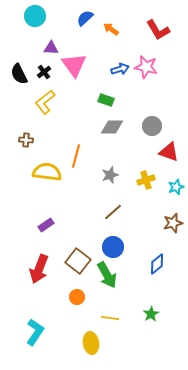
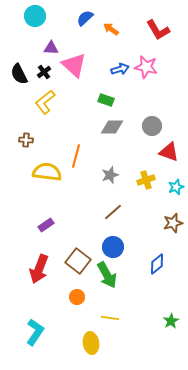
pink triangle: rotated 12 degrees counterclockwise
green star: moved 20 px right, 7 px down
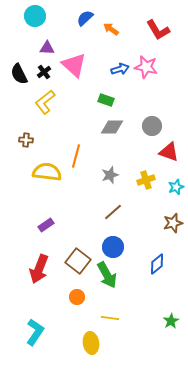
purple triangle: moved 4 px left
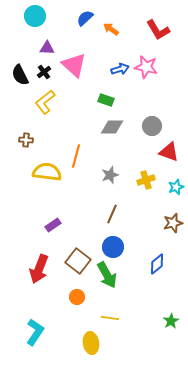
black semicircle: moved 1 px right, 1 px down
brown line: moved 1 px left, 2 px down; rotated 24 degrees counterclockwise
purple rectangle: moved 7 px right
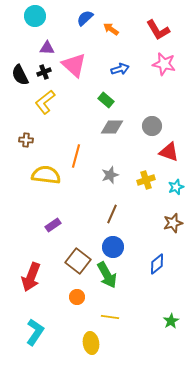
pink star: moved 18 px right, 3 px up
black cross: rotated 16 degrees clockwise
green rectangle: rotated 21 degrees clockwise
yellow semicircle: moved 1 px left, 3 px down
red arrow: moved 8 px left, 8 px down
yellow line: moved 1 px up
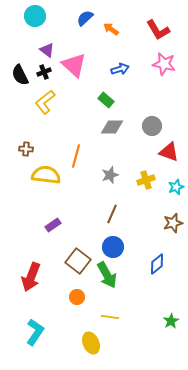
purple triangle: moved 2 px down; rotated 35 degrees clockwise
brown cross: moved 9 px down
yellow ellipse: rotated 15 degrees counterclockwise
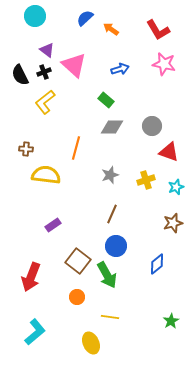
orange line: moved 8 px up
blue circle: moved 3 px right, 1 px up
cyan L-shape: rotated 16 degrees clockwise
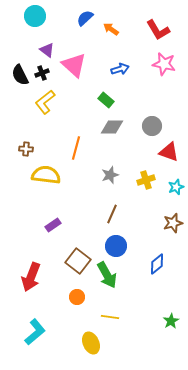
black cross: moved 2 px left, 1 px down
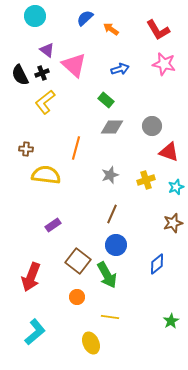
blue circle: moved 1 px up
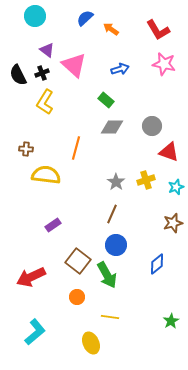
black semicircle: moved 2 px left
yellow L-shape: rotated 20 degrees counterclockwise
gray star: moved 6 px right, 7 px down; rotated 18 degrees counterclockwise
red arrow: rotated 44 degrees clockwise
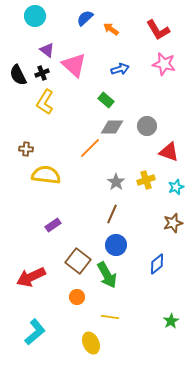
gray circle: moved 5 px left
orange line: moved 14 px right; rotated 30 degrees clockwise
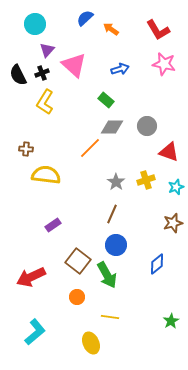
cyan circle: moved 8 px down
purple triangle: rotated 35 degrees clockwise
